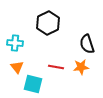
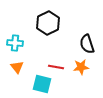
cyan square: moved 9 px right
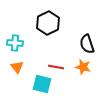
orange star: moved 2 px right; rotated 21 degrees clockwise
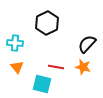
black hexagon: moved 1 px left
black semicircle: rotated 60 degrees clockwise
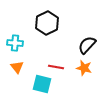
black semicircle: moved 1 px down
orange star: moved 1 px right, 1 px down
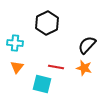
orange triangle: rotated 16 degrees clockwise
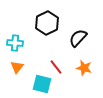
black semicircle: moved 9 px left, 7 px up
red line: rotated 42 degrees clockwise
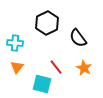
black semicircle: rotated 78 degrees counterclockwise
orange star: rotated 14 degrees clockwise
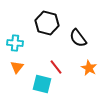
black hexagon: rotated 20 degrees counterclockwise
orange star: moved 5 px right
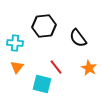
black hexagon: moved 3 px left, 3 px down; rotated 20 degrees counterclockwise
